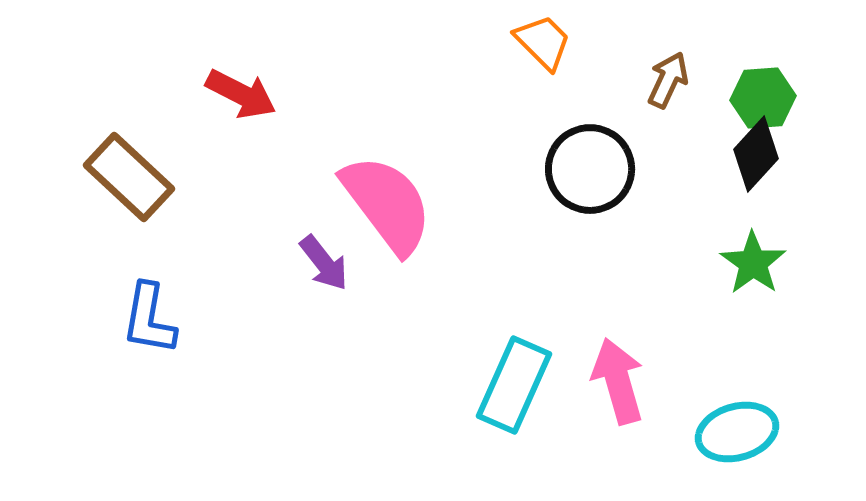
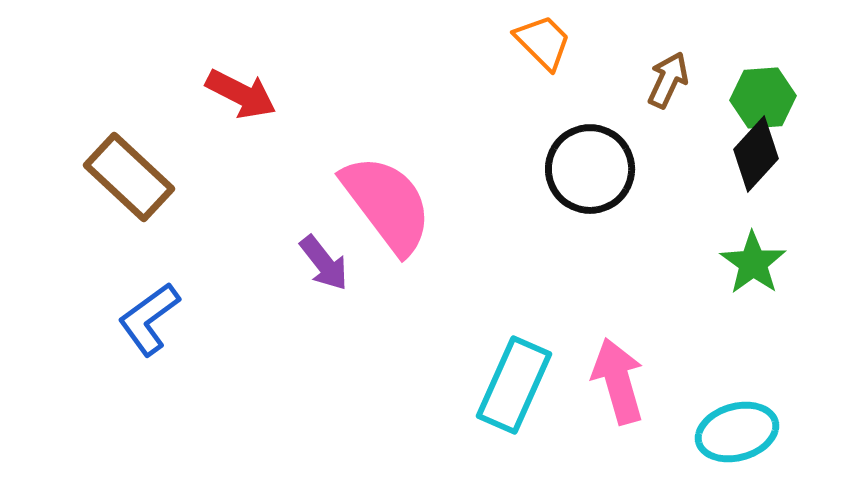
blue L-shape: rotated 44 degrees clockwise
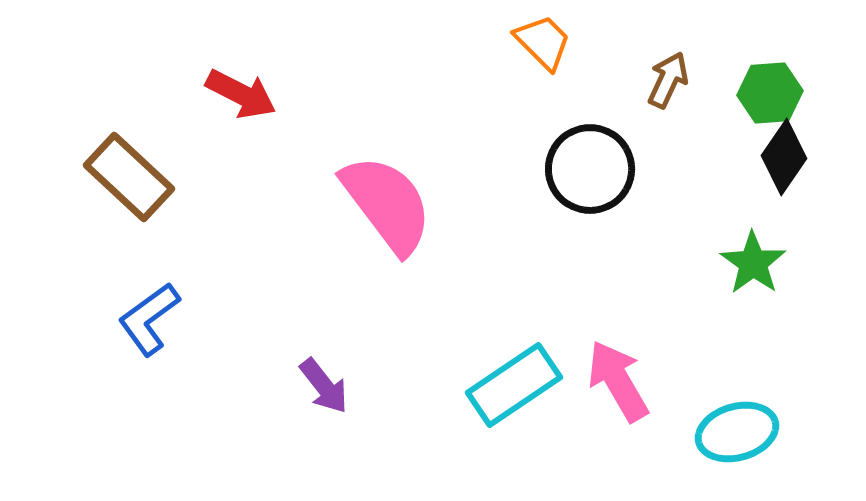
green hexagon: moved 7 px right, 5 px up
black diamond: moved 28 px right, 3 px down; rotated 8 degrees counterclockwise
purple arrow: moved 123 px down
pink arrow: rotated 14 degrees counterclockwise
cyan rectangle: rotated 32 degrees clockwise
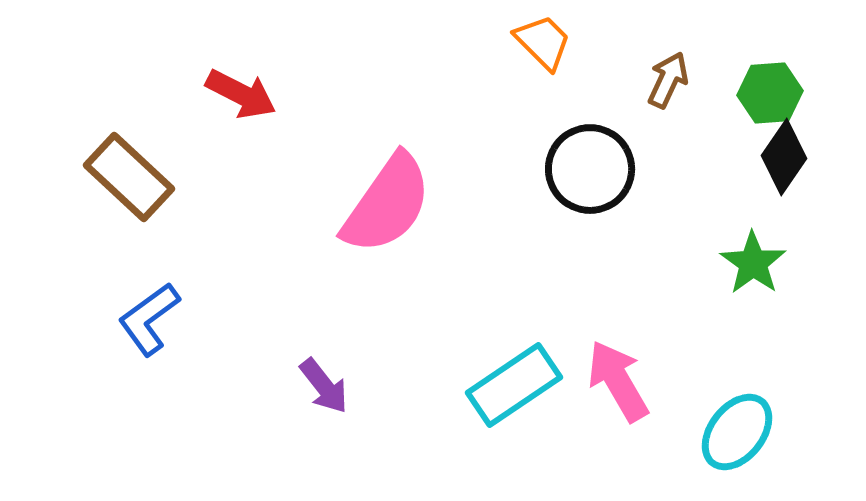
pink semicircle: rotated 72 degrees clockwise
cyan ellipse: rotated 36 degrees counterclockwise
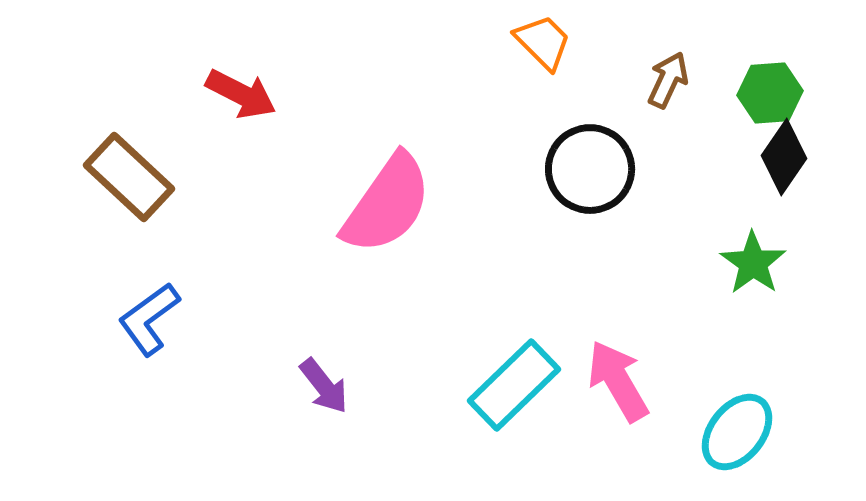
cyan rectangle: rotated 10 degrees counterclockwise
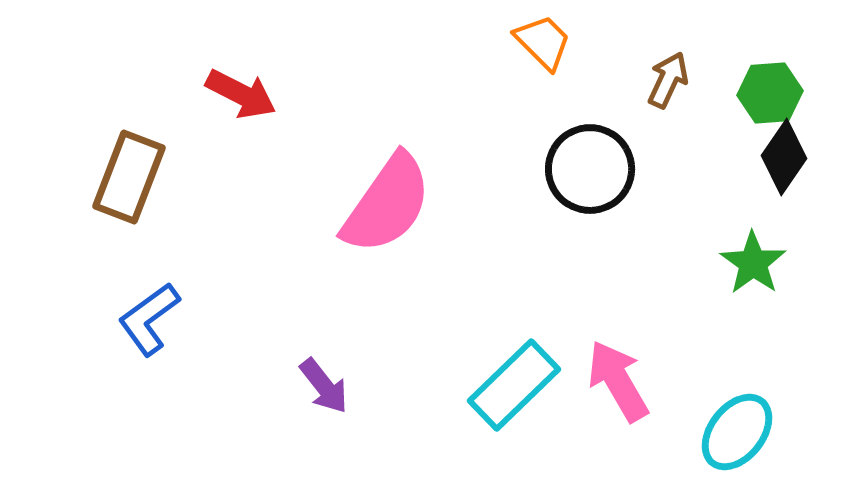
brown rectangle: rotated 68 degrees clockwise
